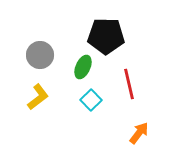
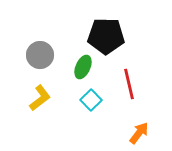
yellow L-shape: moved 2 px right, 1 px down
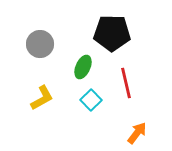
black pentagon: moved 6 px right, 3 px up
gray circle: moved 11 px up
red line: moved 3 px left, 1 px up
yellow L-shape: moved 2 px right; rotated 8 degrees clockwise
orange arrow: moved 2 px left
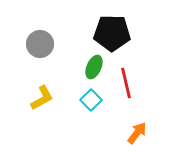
green ellipse: moved 11 px right
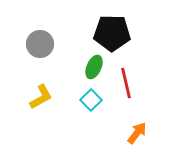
yellow L-shape: moved 1 px left, 1 px up
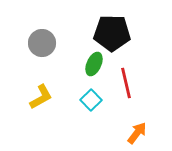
gray circle: moved 2 px right, 1 px up
green ellipse: moved 3 px up
